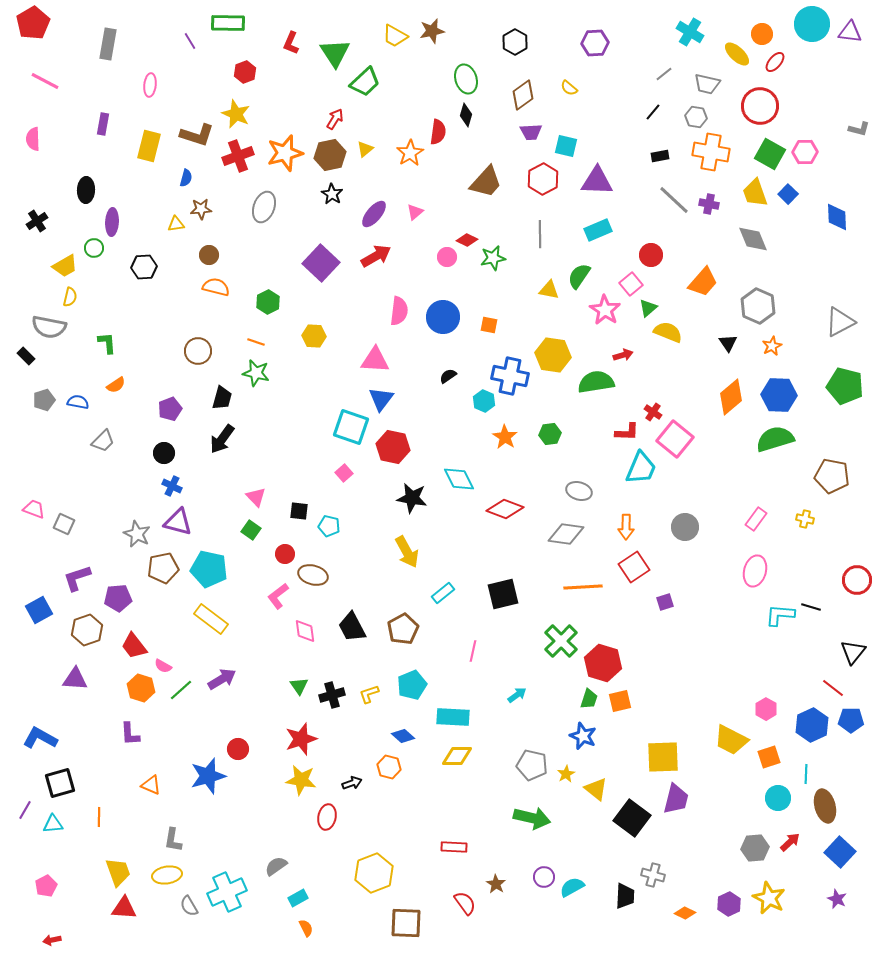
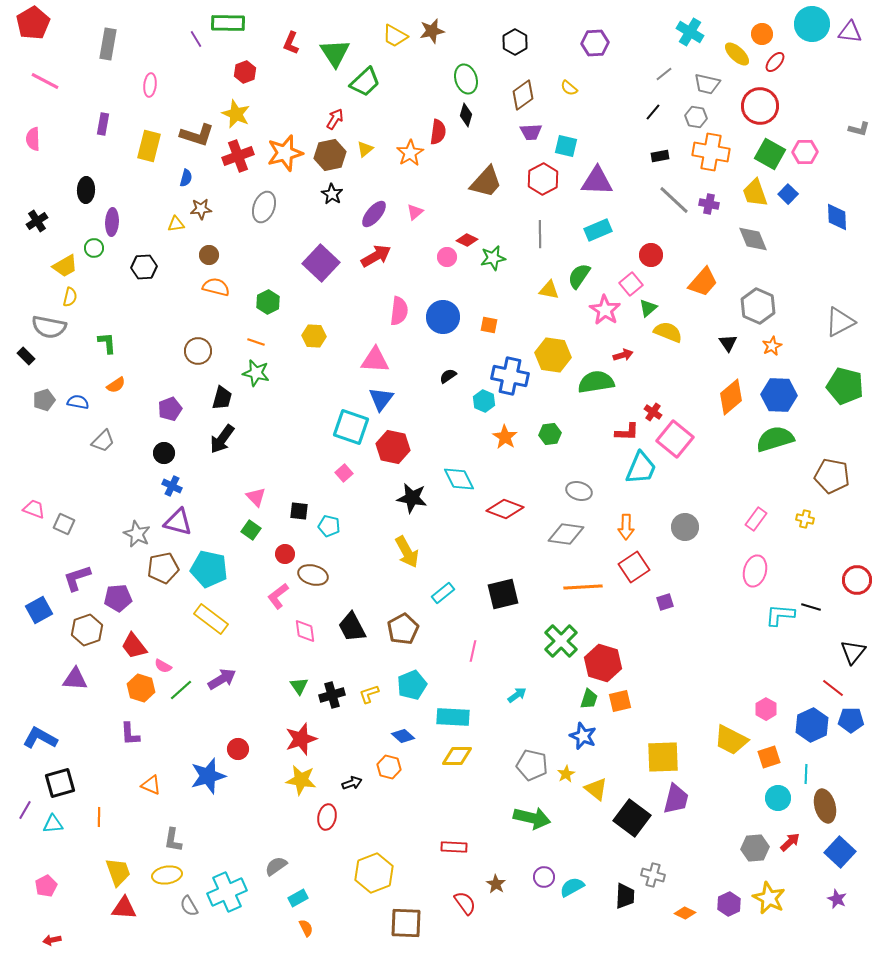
purple line at (190, 41): moved 6 px right, 2 px up
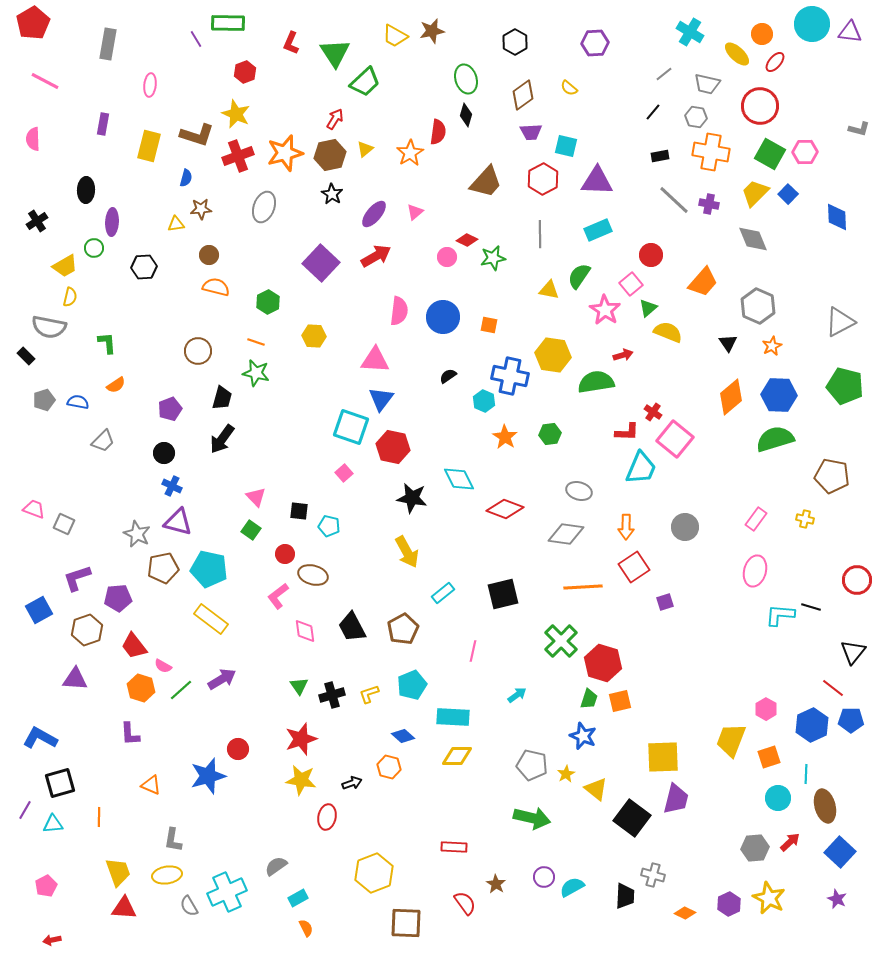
yellow trapezoid at (755, 193): rotated 64 degrees clockwise
yellow trapezoid at (731, 740): rotated 84 degrees clockwise
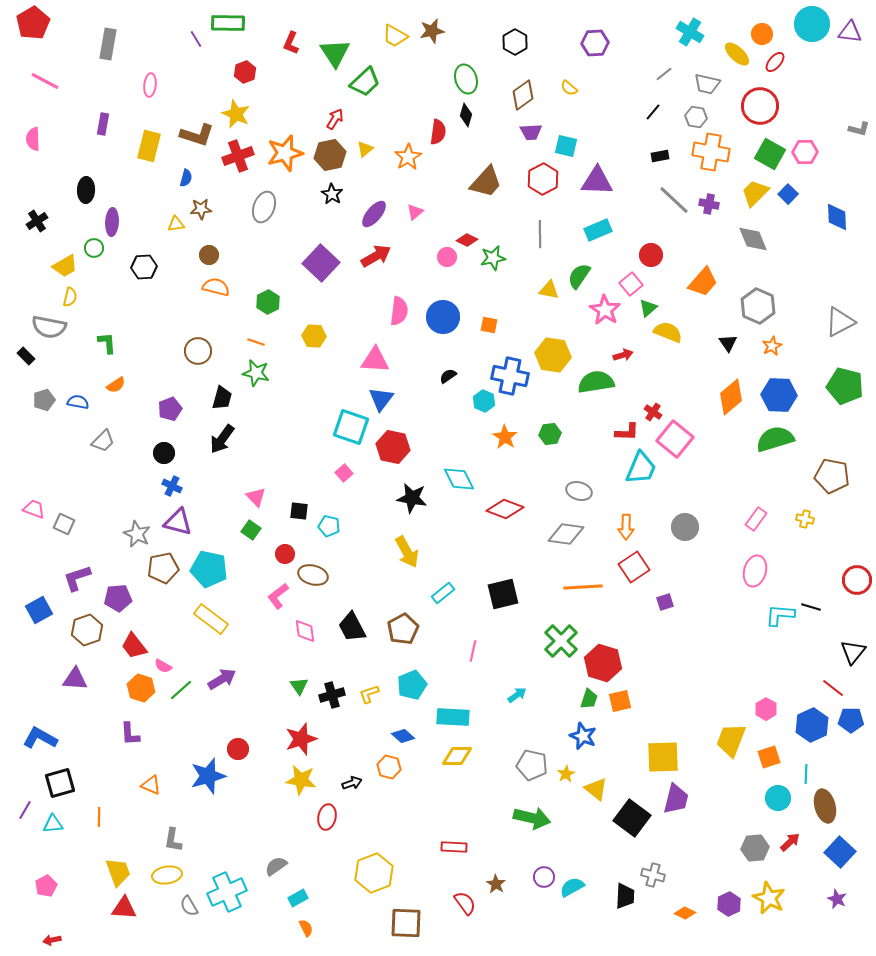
orange star at (410, 153): moved 2 px left, 4 px down
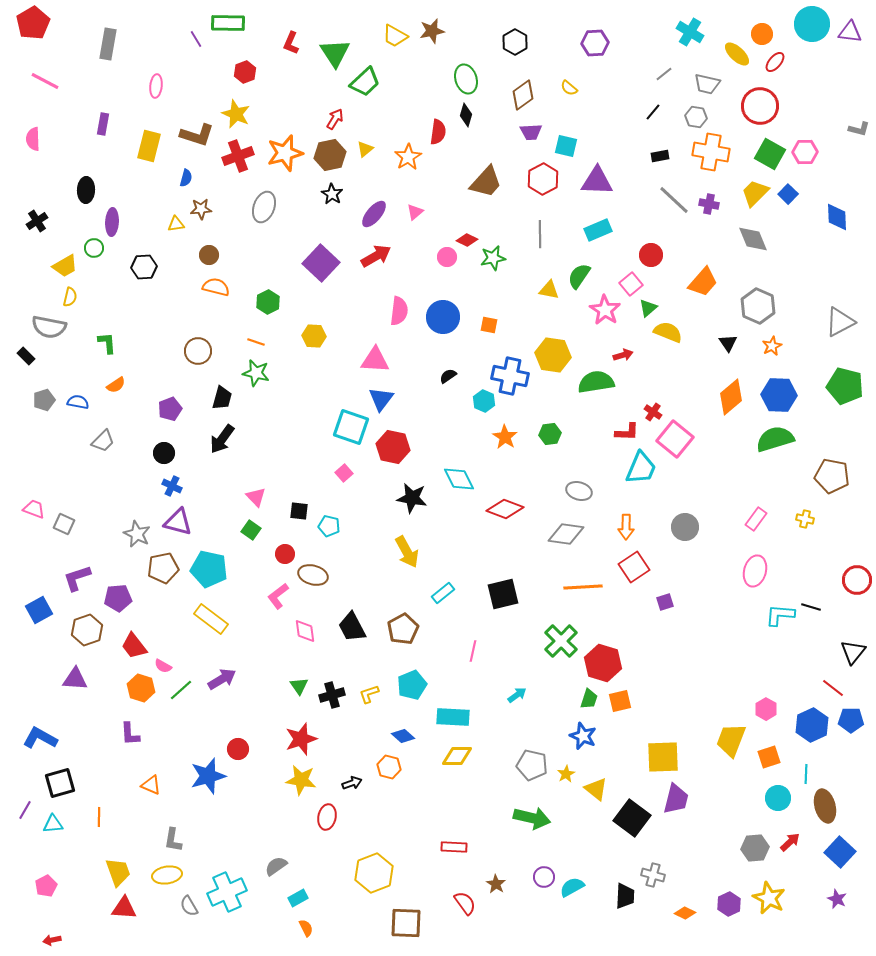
pink ellipse at (150, 85): moved 6 px right, 1 px down
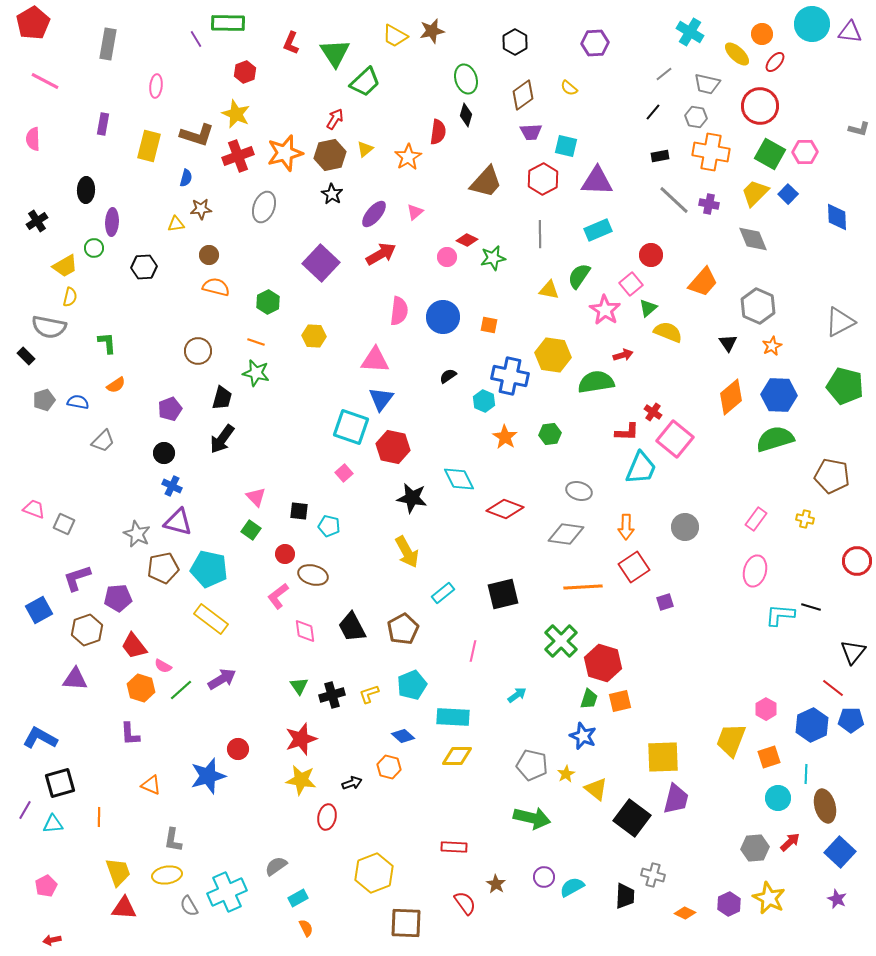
red arrow at (376, 256): moved 5 px right, 2 px up
red circle at (857, 580): moved 19 px up
